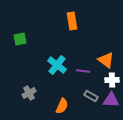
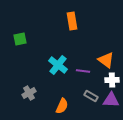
cyan cross: moved 1 px right
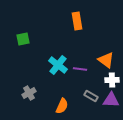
orange rectangle: moved 5 px right
green square: moved 3 px right
purple line: moved 3 px left, 2 px up
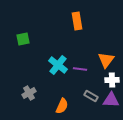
orange triangle: rotated 30 degrees clockwise
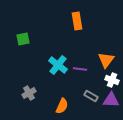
white cross: rotated 24 degrees clockwise
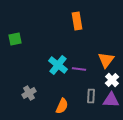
green square: moved 8 px left
purple line: moved 1 px left
white cross: rotated 24 degrees clockwise
gray rectangle: rotated 64 degrees clockwise
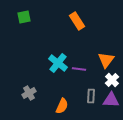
orange rectangle: rotated 24 degrees counterclockwise
green square: moved 9 px right, 22 px up
cyan cross: moved 2 px up
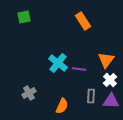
orange rectangle: moved 6 px right
white cross: moved 2 px left
purple triangle: moved 1 px down
